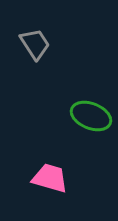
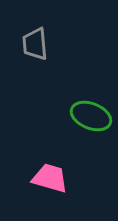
gray trapezoid: rotated 152 degrees counterclockwise
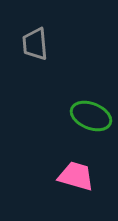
pink trapezoid: moved 26 px right, 2 px up
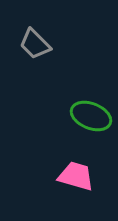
gray trapezoid: rotated 40 degrees counterclockwise
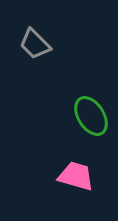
green ellipse: rotated 36 degrees clockwise
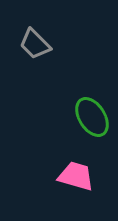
green ellipse: moved 1 px right, 1 px down
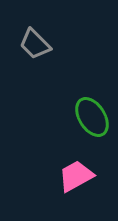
pink trapezoid: rotated 45 degrees counterclockwise
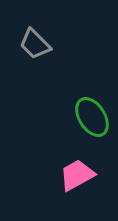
pink trapezoid: moved 1 px right, 1 px up
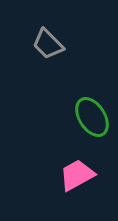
gray trapezoid: moved 13 px right
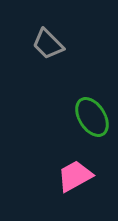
pink trapezoid: moved 2 px left, 1 px down
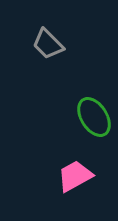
green ellipse: moved 2 px right
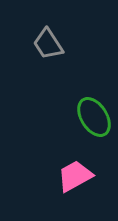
gray trapezoid: rotated 12 degrees clockwise
